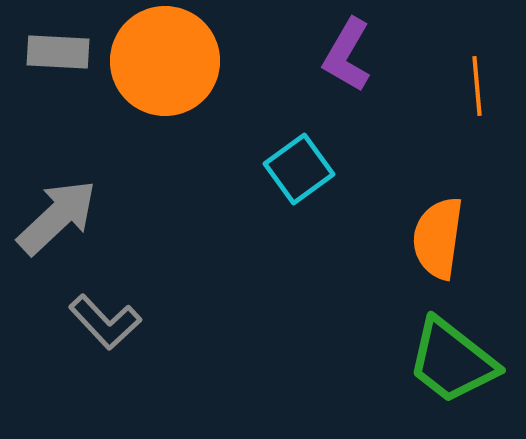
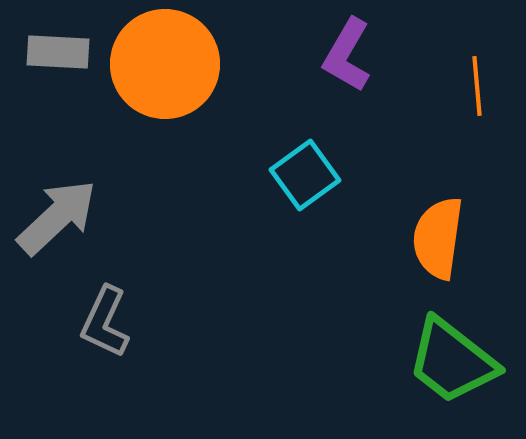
orange circle: moved 3 px down
cyan square: moved 6 px right, 6 px down
gray L-shape: rotated 68 degrees clockwise
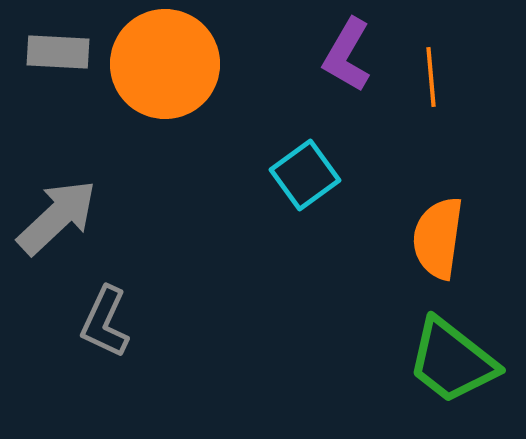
orange line: moved 46 px left, 9 px up
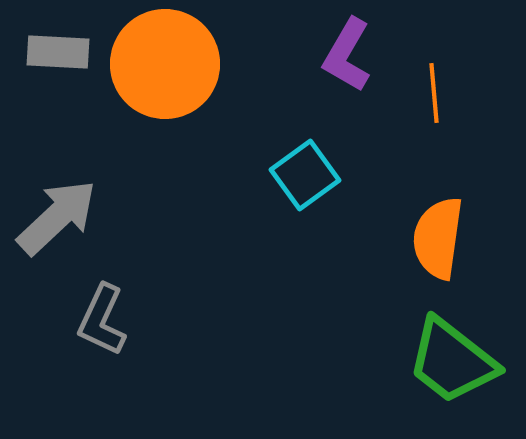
orange line: moved 3 px right, 16 px down
gray L-shape: moved 3 px left, 2 px up
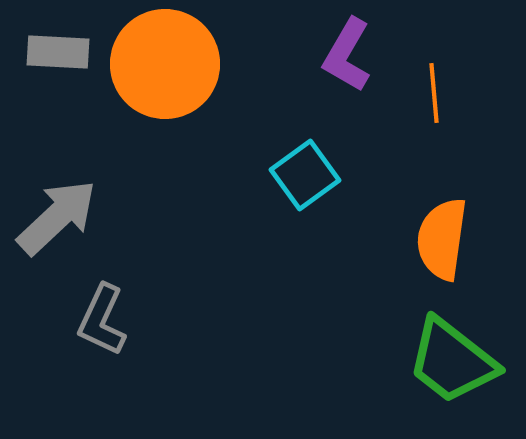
orange semicircle: moved 4 px right, 1 px down
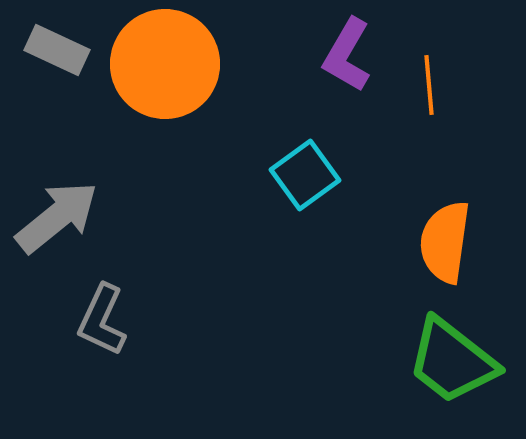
gray rectangle: moved 1 px left, 2 px up; rotated 22 degrees clockwise
orange line: moved 5 px left, 8 px up
gray arrow: rotated 4 degrees clockwise
orange semicircle: moved 3 px right, 3 px down
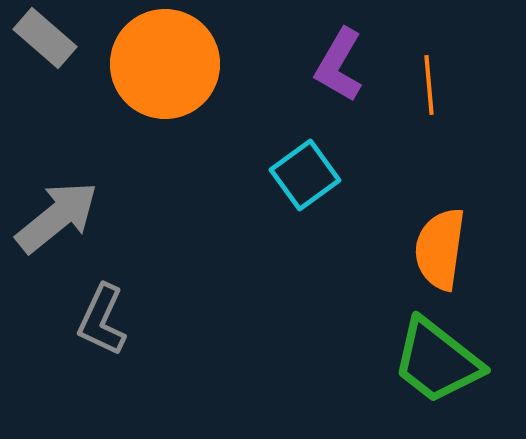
gray rectangle: moved 12 px left, 12 px up; rotated 16 degrees clockwise
purple L-shape: moved 8 px left, 10 px down
orange semicircle: moved 5 px left, 7 px down
green trapezoid: moved 15 px left
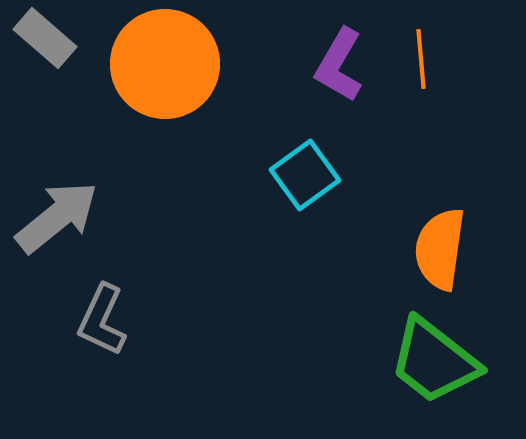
orange line: moved 8 px left, 26 px up
green trapezoid: moved 3 px left
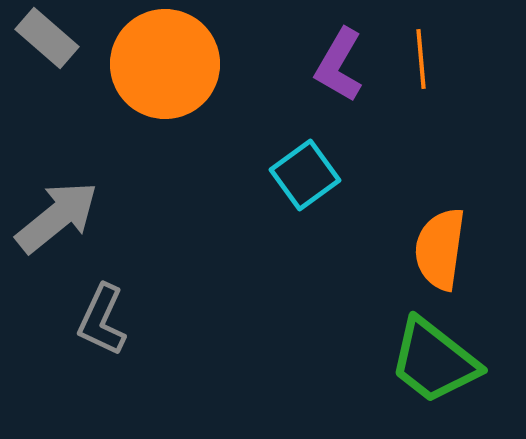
gray rectangle: moved 2 px right
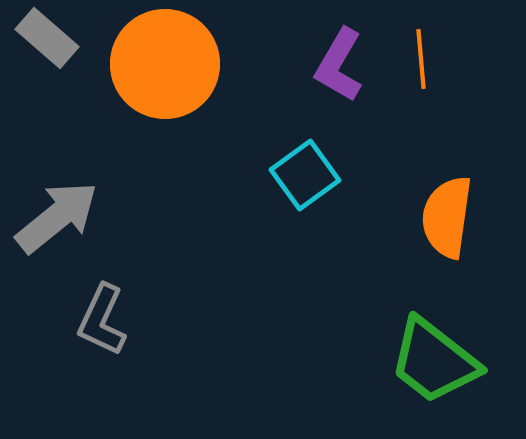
orange semicircle: moved 7 px right, 32 px up
